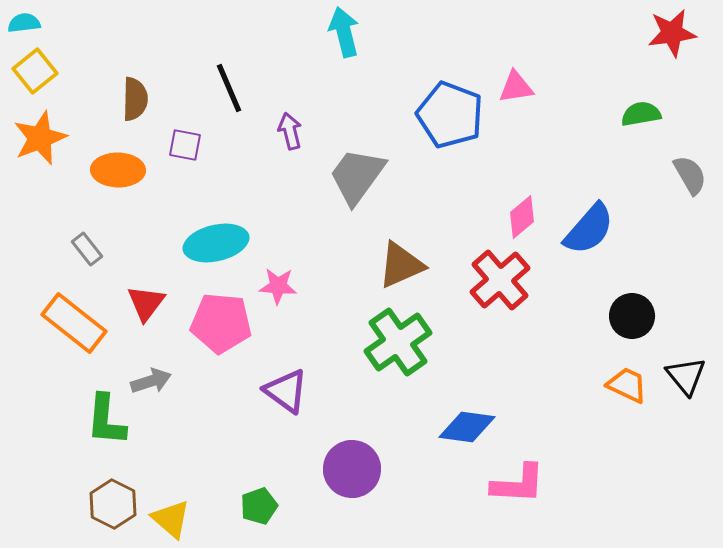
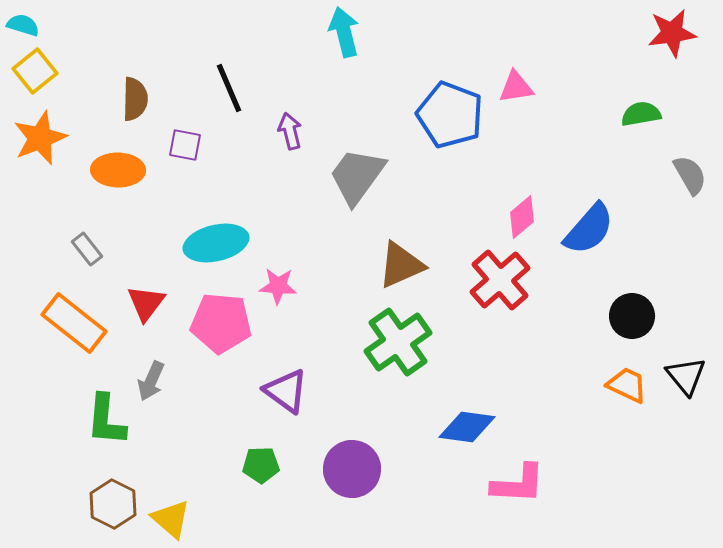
cyan semicircle: moved 1 px left, 2 px down; rotated 24 degrees clockwise
gray arrow: rotated 132 degrees clockwise
green pentagon: moved 2 px right, 41 px up; rotated 18 degrees clockwise
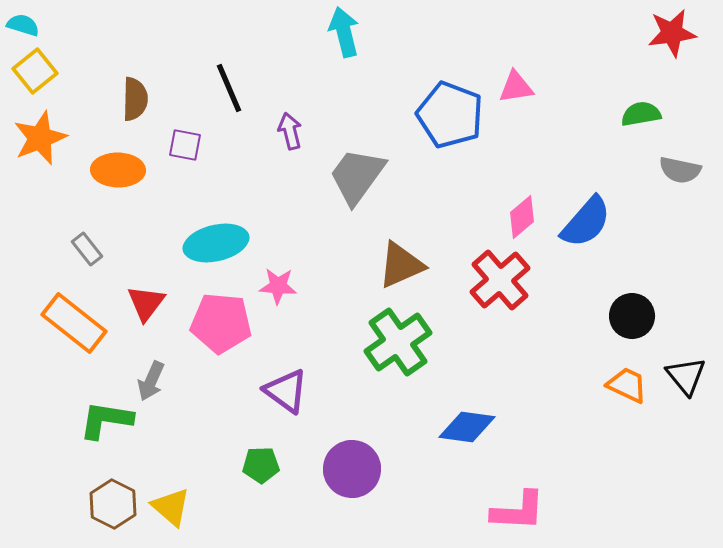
gray semicircle: moved 10 px left, 5 px up; rotated 132 degrees clockwise
blue semicircle: moved 3 px left, 7 px up
green L-shape: rotated 94 degrees clockwise
pink L-shape: moved 27 px down
yellow triangle: moved 12 px up
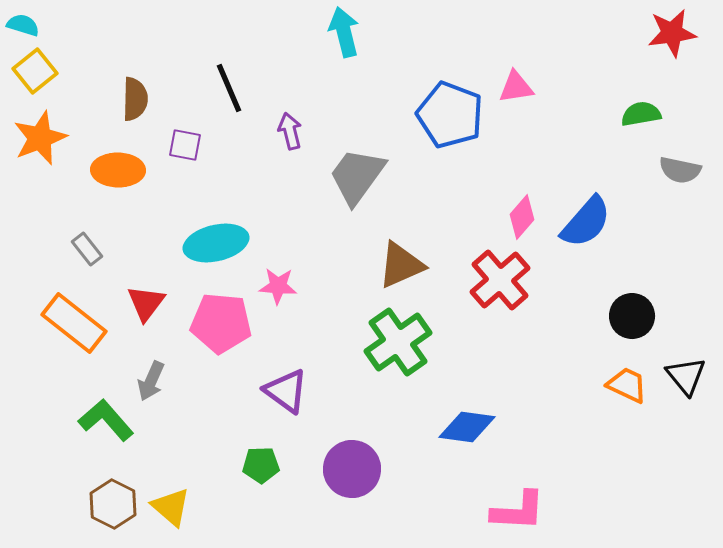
pink diamond: rotated 9 degrees counterclockwise
green L-shape: rotated 40 degrees clockwise
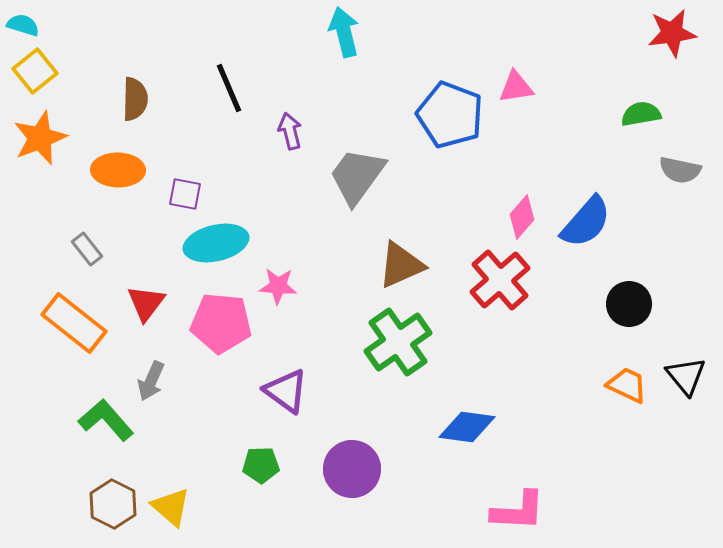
purple square: moved 49 px down
black circle: moved 3 px left, 12 px up
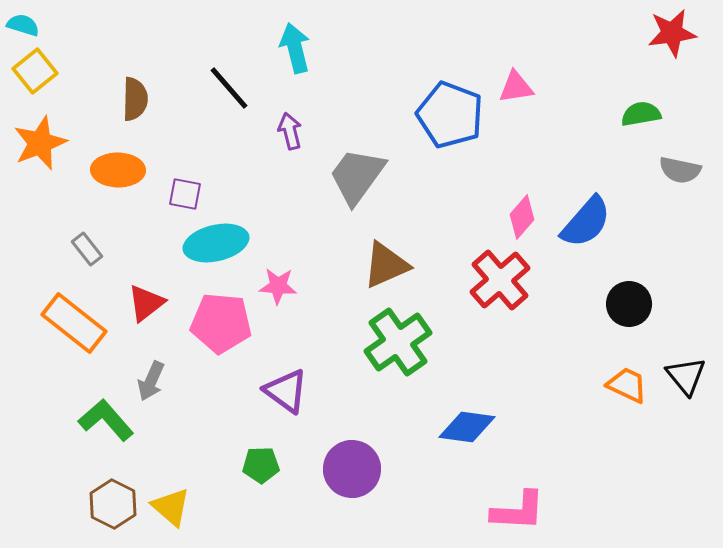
cyan arrow: moved 49 px left, 16 px down
black line: rotated 18 degrees counterclockwise
orange star: moved 5 px down
brown triangle: moved 15 px left
red triangle: rotated 15 degrees clockwise
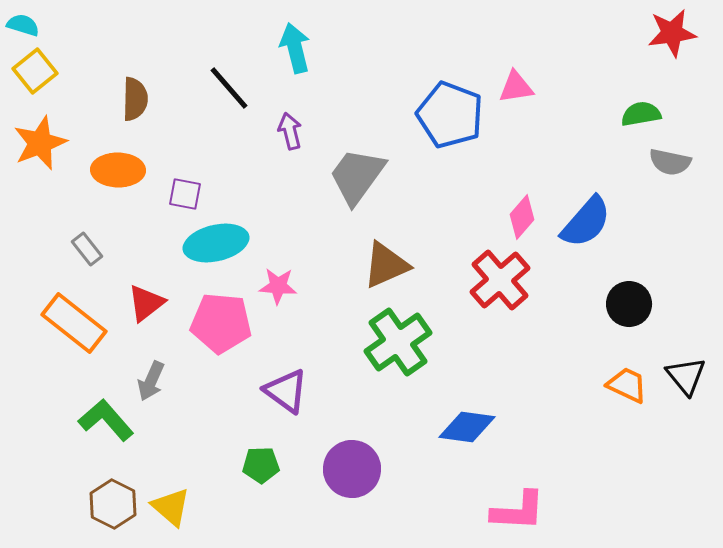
gray semicircle: moved 10 px left, 8 px up
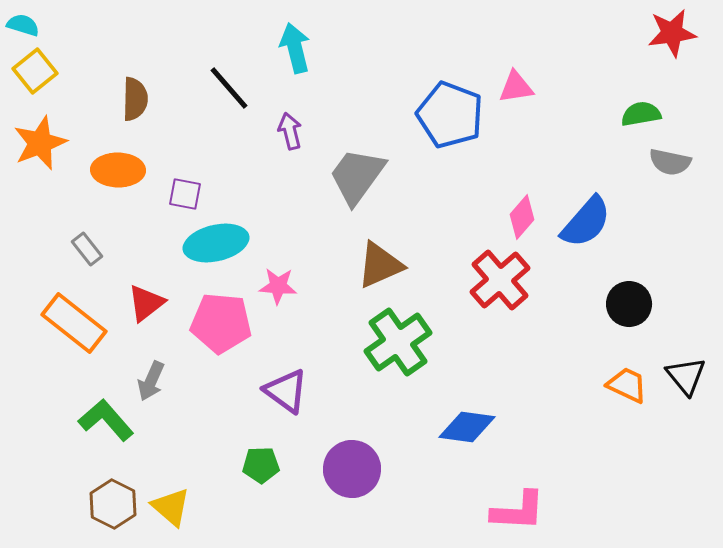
brown triangle: moved 6 px left
